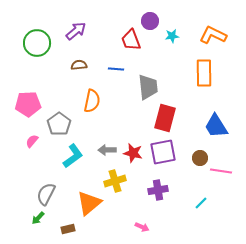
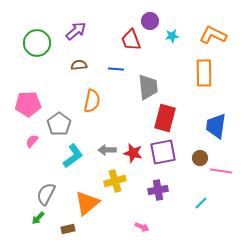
blue trapezoid: rotated 40 degrees clockwise
orange triangle: moved 2 px left
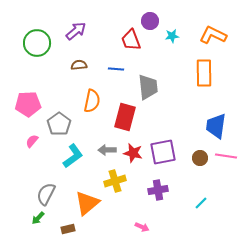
red rectangle: moved 40 px left, 1 px up
pink line: moved 5 px right, 15 px up
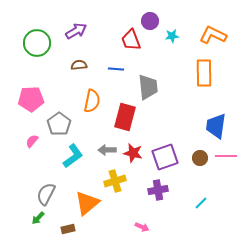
purple arrow: rotated 10 degrees clockwise
pink pentagon: moved 3 px right, 5 px up
purple square: moved 2 px right, 5 px down; rotated 8 degrees counterclockwise
pink line: rotated 10 degrees counterclockwise
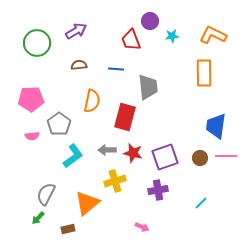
pink semicircle: moved 5 px up; rotated 136 degrees counterclockwise
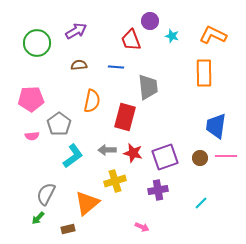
cyan star: rotated 24 degrees clockwise
blue line: moved 2 px up
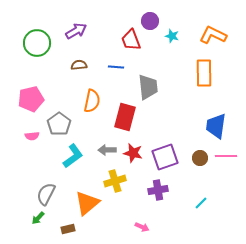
pink pentagon: rotated 10 degrees counterclockwise
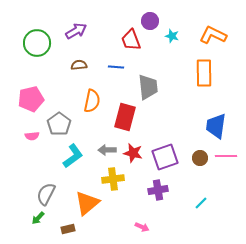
yellow cross: moved 2 px left, 2 px up; rotated 10 degrees clockwise
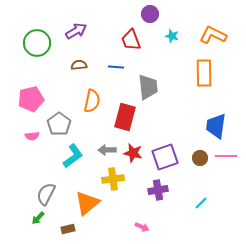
purple circle: moved 7 px up
